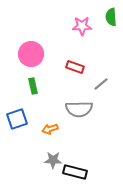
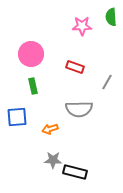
gray line: moved 6 px right, 2 px up; rotated 21 degrees counterclockwise
blue square: moved 2 px up; rotated 15 degrees clockwise
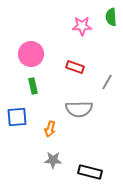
orange arrow: rotated 56 degrees counterclockwise
black rectangle: moved 15 px right
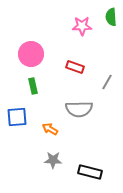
orange arrow: rotated 105 degrees clockwise
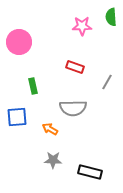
pink circle: moved 12 px left, 12 px up
gray semicircle: moved 6 px left, 1 px up
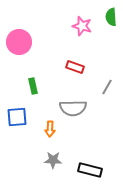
pink star: rotated 18 degrees clockwise
gray line: moved 5 px down
orange arrow: rotated 119 degrees counterclockwise
black rectangle: moved 2 px up
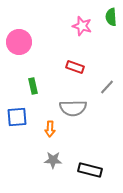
gray line: rotated 14 degrees clockwise
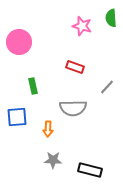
green semicircle: moved 1 px down
orange arrow: moved 2 px left
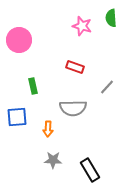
pink circle: moved 2 px up
black rectangle: rotated 45 degrees clockwise
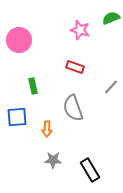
green semicircle: rotated 72 degrees clockwise
pink star: moved 2 px left, 4 px down
gray line: moved 4 px right
gray semicircle: rotated 72 degrees clockwise
orange arrow: moved 1 px left
